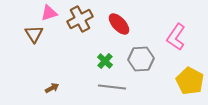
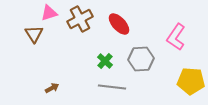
yellow pentagon: moved 1 px right; rotated 24 degrees counterclockwise
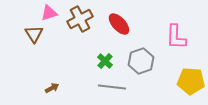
pink L-shape: rotated 32 degrees counterclockwise
gray hexagon: moved 2 px down; rotated 15 degrees counterclockwise
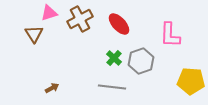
pink L-shape: moved 6 px left, 2 px up
green cross: moved 9 px right, 3 px up
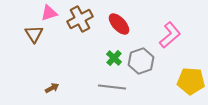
pink L-shape: rotated 132 degrees counterclockwise
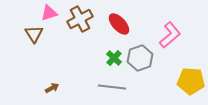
gray hexagon: moved 1 px left, 3 px up
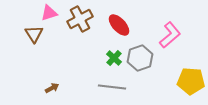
red ellipse: moved 1 px down
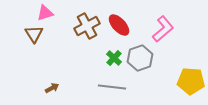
pink triangle: moved 4 px left
brown cross: moved 7 px right, 7 px down
pink L-shape: moved 7 px left, 6 px up
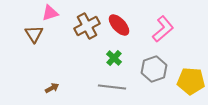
pink triangle: moved 5 px right
gray hexagon: moved 14 px right, 11 px down
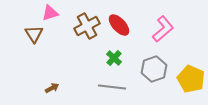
yellow pentagon: moved 2 px up; rotated 20 degrees clockwise
